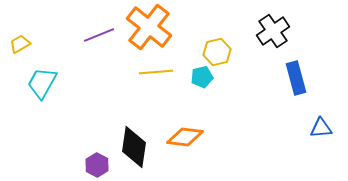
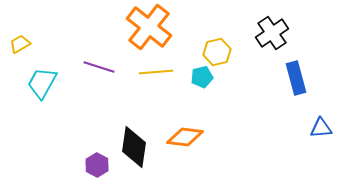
black cross: moved 1 px left, 2 px down
purple line: moved 32 px down; rotated 40 degrees clockwise
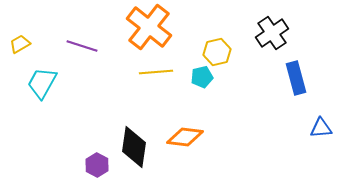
purple line: moved 17 px left, 21 px up
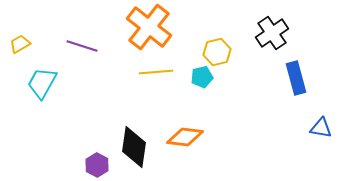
blue triangle: rotated 15 degrees clockwise
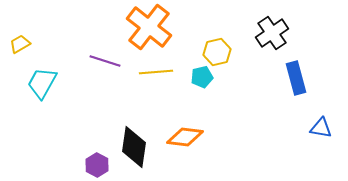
purple line: moved 23 px right, 15 px down
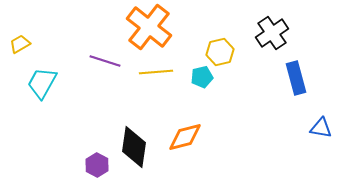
yellow hexagon: moved 3 px right
orange diamond: rotated 21 degrees counterclockwise
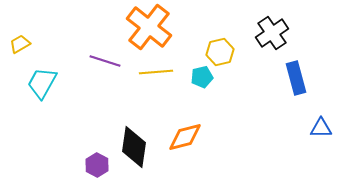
blue triangle: rotated 10 degrees counterclockwise
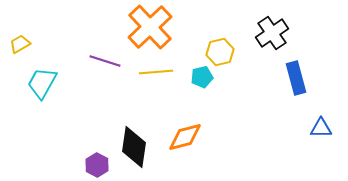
orange cross: moved 1 px right; rotated 9 degrees clockwise
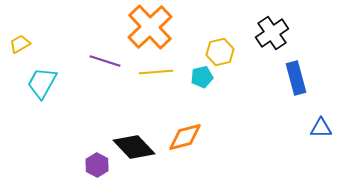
black diamond: rotated 51 degrees counterclockwise
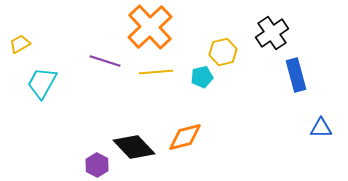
yellow hexagon: moved 3 px right
blue rectangle: moved 3 px up
